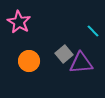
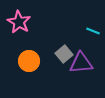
cyan line: rotated 24 degrees counterclockwise
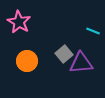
orange circle: moved 2 px left
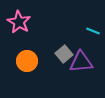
purple triangle: moved 1 px up
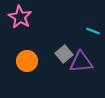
pink star: moved 1 px right, 5 px up
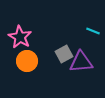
pink star: moved 20 px down
gray square: rotated 12 degrees clockwise
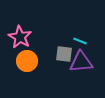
cyan line: moved 13 px left, 10 px down
gray square: rotated 36 degrees clockwise
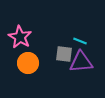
orange circle: moved 1 px right, 2 px down
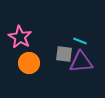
orange circle: moved 1 px right
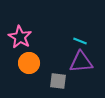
gray square: moved 6 px left, 27 px down
